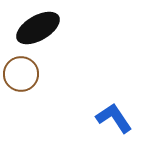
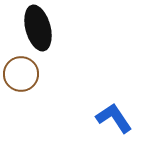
black ellipse: rotated 75 degrees counterclockwise
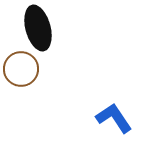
brown circle: moved 5 px up
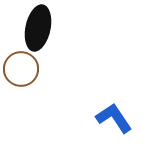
black ellipse: rotated 27 degrees clockwise
